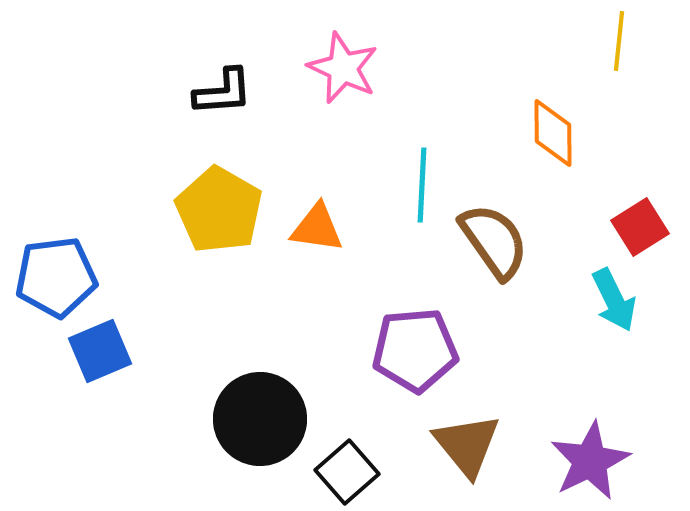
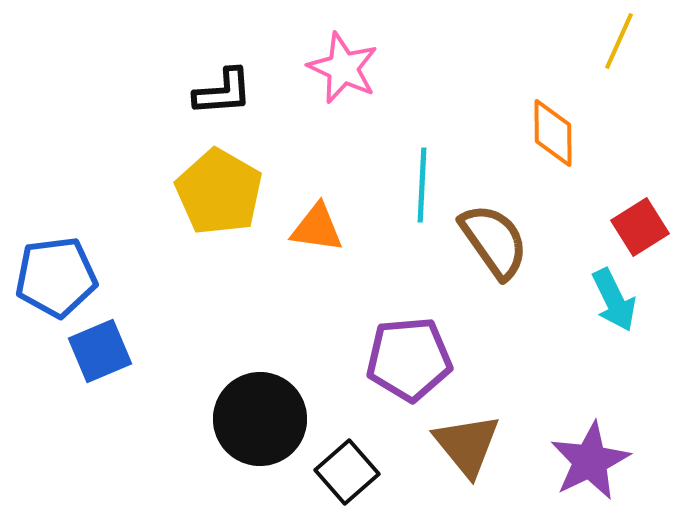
yellow line: rotated 18 degrees clockwise
yellow pentagon: moved 18 px up
purple pentagon: moved 6 px left, 9 px down
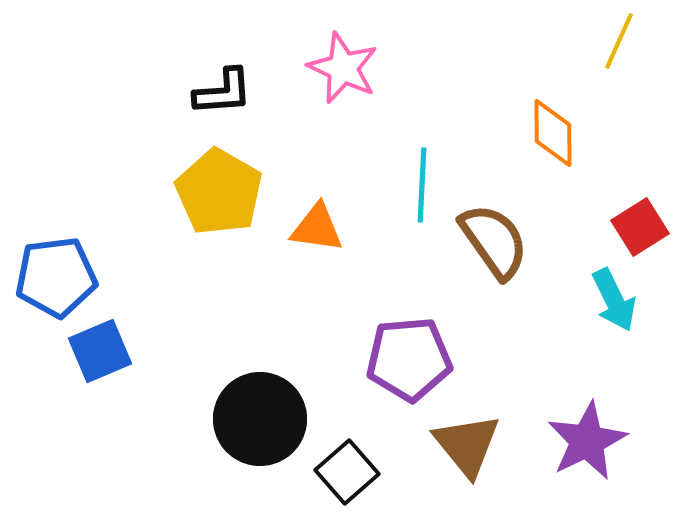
purple star: moved 3 px left, 20 px up
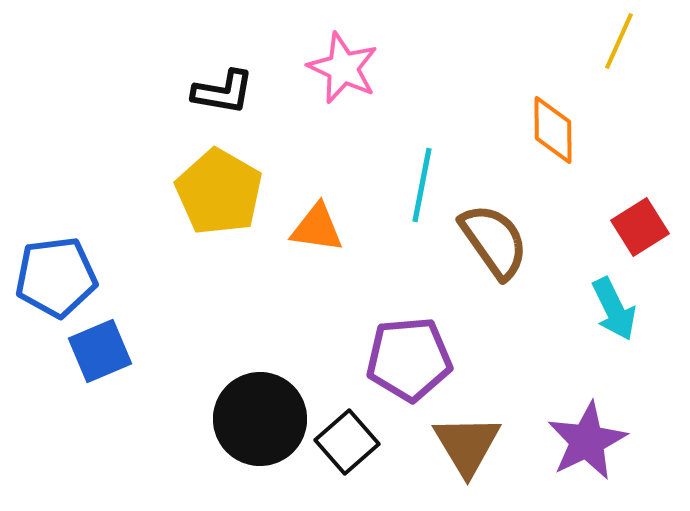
black L-shape: rotated 14 degrees clockwise
orange diamond: moved 3 px up
cyan line: rotated 8 degrees clockwise
cyan arrow: moved 9 px down
brown triangle: rotated 8 degrees clockwise
black square: moved 30 px up
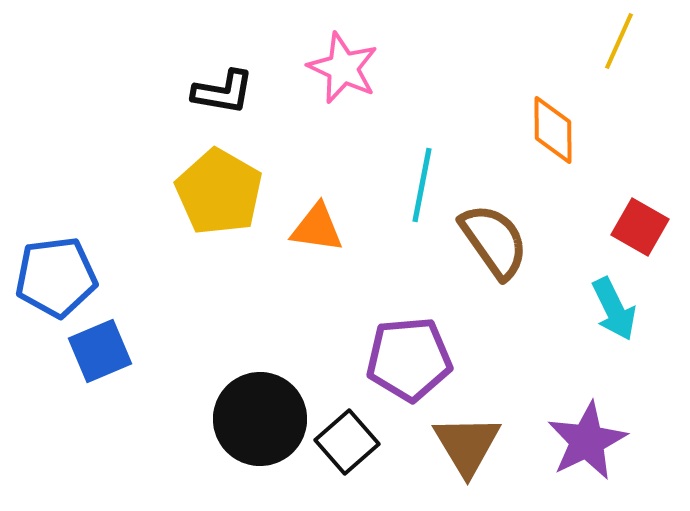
red square: rotated 28 degrees counterclockwise
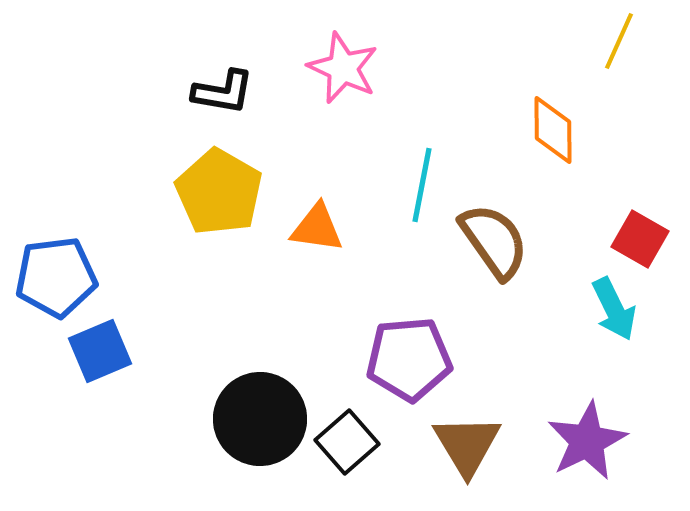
red square: moved 12 px down
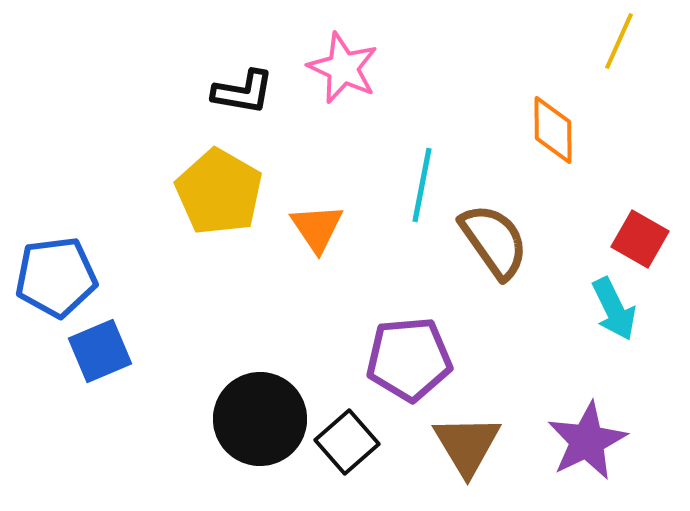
black L-shape: moved 20 px right
orange triangle: rotated 48 degrees clockwise
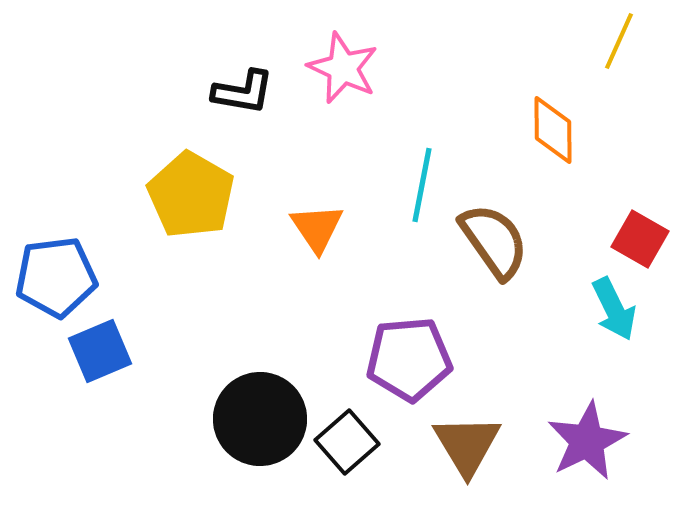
yellow pentagon: moved 28 px left, 3 px down
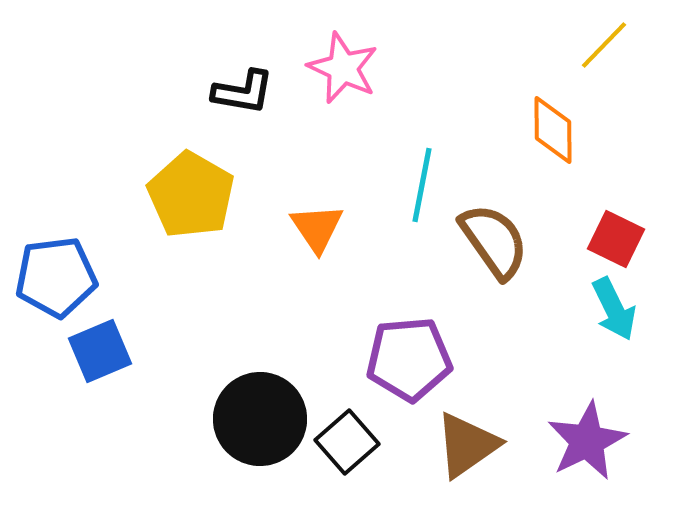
yellow line: moved 15 px left, 4 px down; rotated 20 degrees clockwise
red square: moved 24 px left; rotated 4 degrees counterclockwise
brown triangle: rotated 26 degrees clockwise
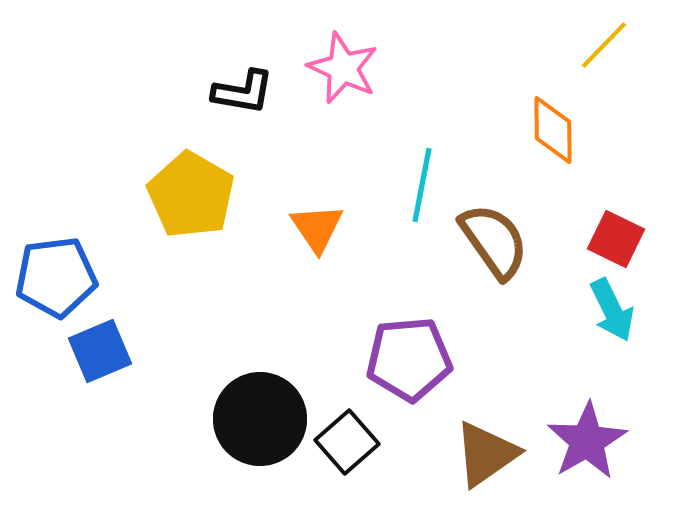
cyan arrow: moved 2 px left, 1 px down
purple star: rotated 4 degrees counterclockwise
brown triangle: moved 19 px right, 9 px down
